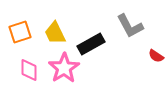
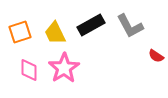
black rectangle: moved 19 px up
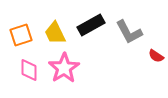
gray L-shape: moved 1 px left, 6 px down
orange square: moved 1 px right, 3 px down
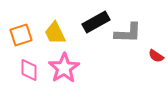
black rectangle: moved 5 px right, 3 px up
gray L-shape: moved 1 px left, 1 px down; rotated 60 degrees counterclockwise
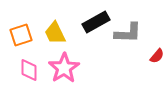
red semicircle: moved 1 px right; rotated 84 degrees counterclockwise
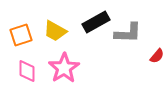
yellow trapezoid: moved 2 px up; rotated 35 degrees counterclockwise
pink diamond: moved 2 px left, 1 px down
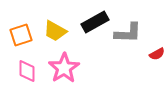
black rectangle: moved 1 px left
red semicircle: moved 2 px up; rotated 21 degrees clockwise
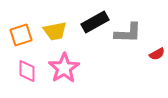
yellow trapezoid: rotated 40 degrees counterclockwise
